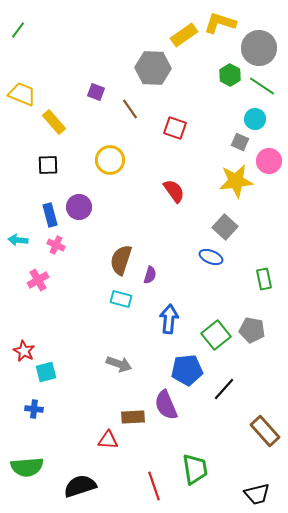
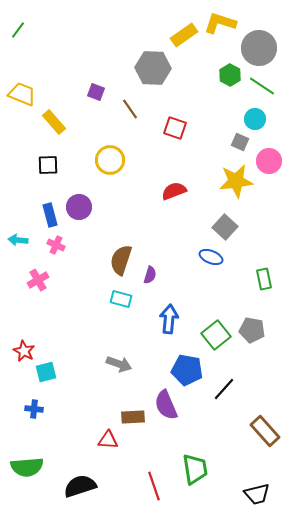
red semicircle at (174, 191): rotated 75 degrees counterclockwise
blue pentagon at (187, 370): rotated 16 degrees clockwise
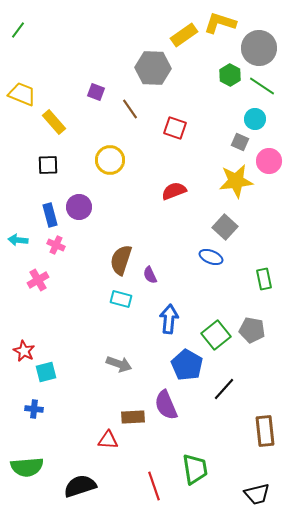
purple semicircle at (150, 275): rotated 138 degrees clockwise
blue pentagon at (187, 370): moved 5 px up; rotated 20 degrees clockwise
brown rectangle at (265, 431): rotated 36 degrees clockwise
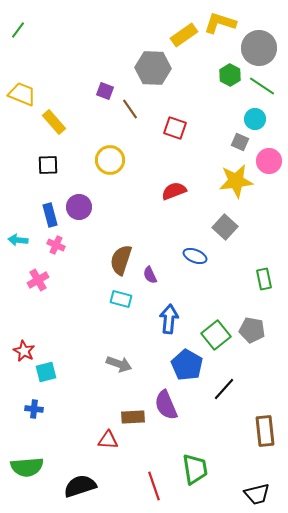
purple square at (96, 92): moved 9 px right, 1 px up
blue ellipse at (211, 257): moved 16 px left, 1 px up
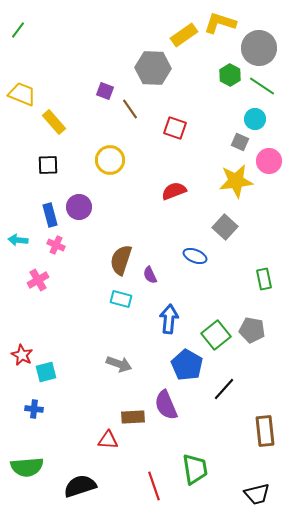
red star at (24, 351): moved 2 px left, 4 px down
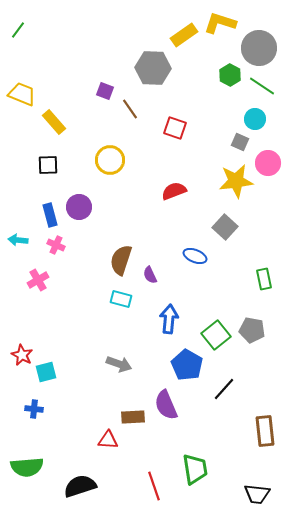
pink circle at (269, 161): moved 1 px left, 2 px down
black trapezoid at (257, 494): rotated 20 degrees clockwise
